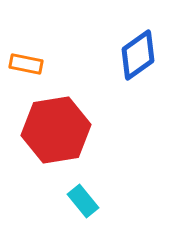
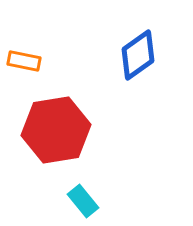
orange rectangle: moved 2 px left, 3 px up
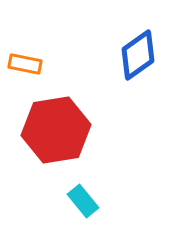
orange rectangle: moved 1 px right, 3 px down
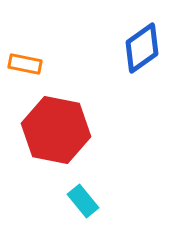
blue diamond: moved 4 px right, 7 px up
red hexagon: rotated 20 degrees clockwise
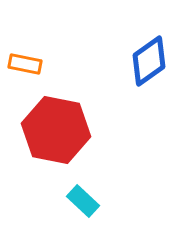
blue diamond: moved 7 px right, 13 px down
cyan rectangle: rotated 8 degrees counterclockwise
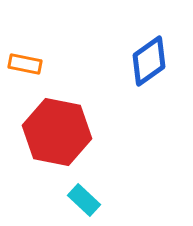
red hexagon: moved 1 px right, 2 px down
cyan rectangle: moved 1 px right, 1 px up
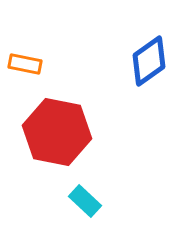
cyan rectangle: moved 1 px right, 1 px down
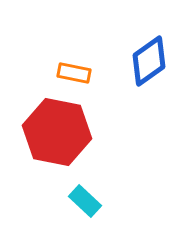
orange rectangle: moved 49 px right, 9 px down
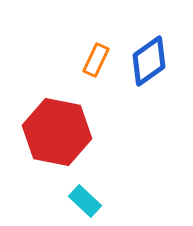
orange rectangle: moved 22 px right, 13 px up; rotated 76 degrees counterclockwise
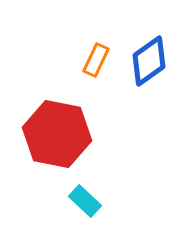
red hexagon: moved 2 px down
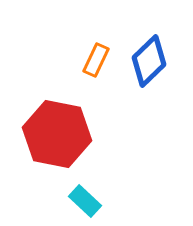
blue diamond: rotated 9 degrees counterclockwise
